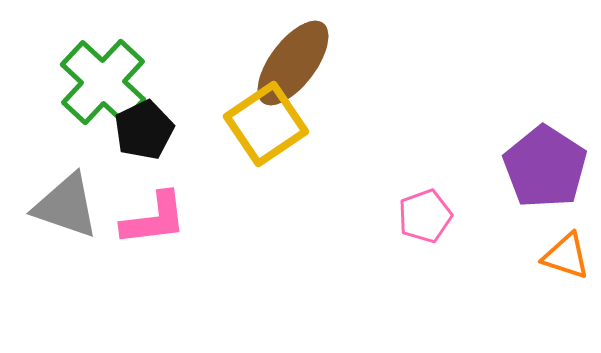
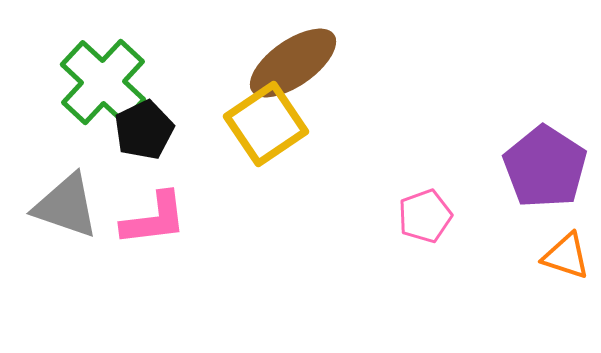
brown ellipse: rotated 18 degrees clockwise
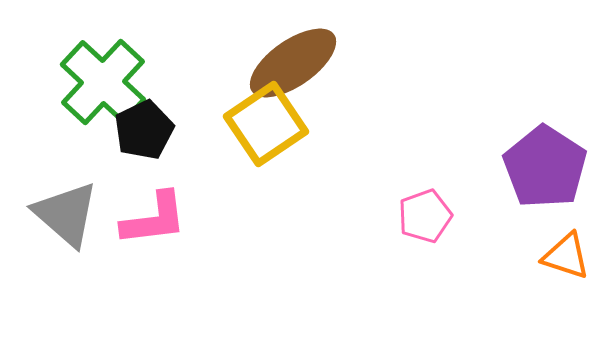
gray triangle: moved 8 px down; rotated 22 degrees clockwise
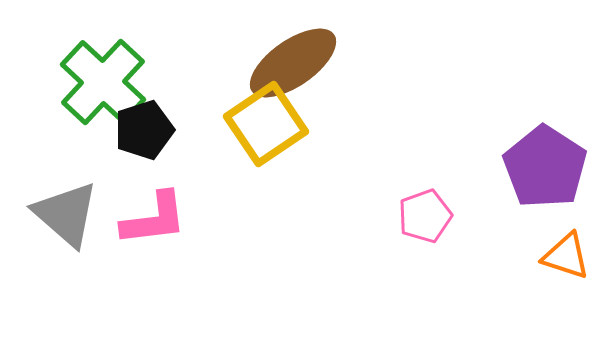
black pentagon: rotated 8 degrees clockwise
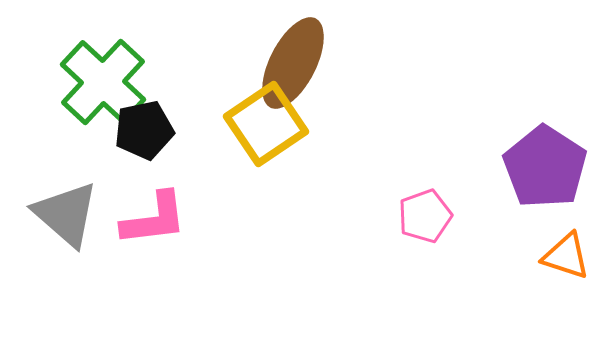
brown ellipse: rotated 28 degrees counterclockwise
black pentagon: rotated 6 degrees clockwise
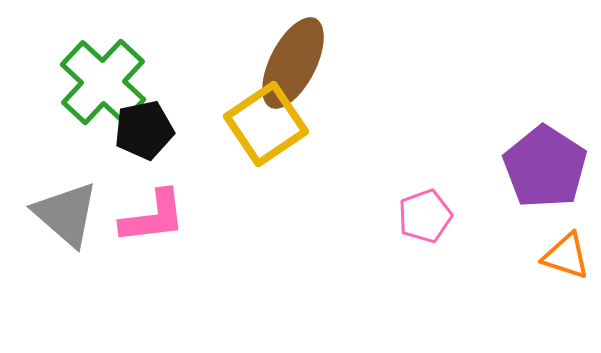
pink L-shape: moved 1 px left, 2 px up
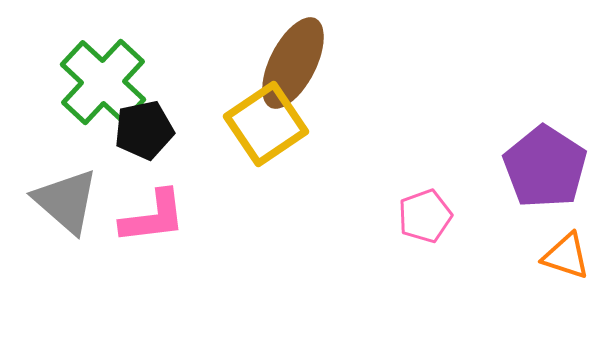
gray triangle: moved 13 px up
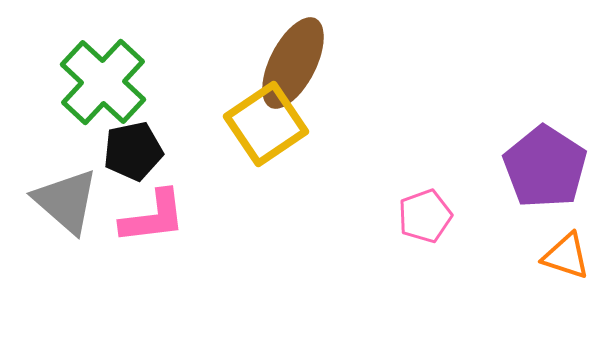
black pentagon: moved 11 px left, 21 px down
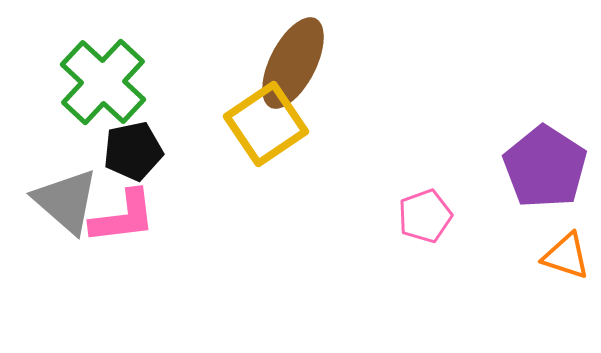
pink L-shape: moved 30 px left
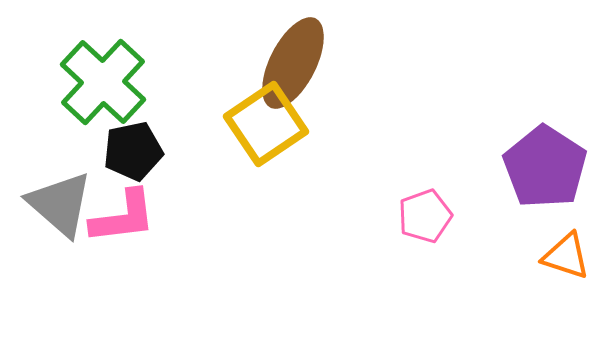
gray triangle: moved 6 px left, 3 px down
